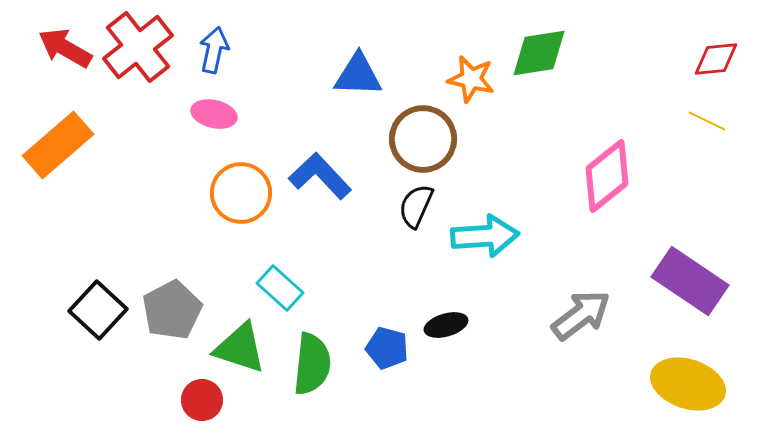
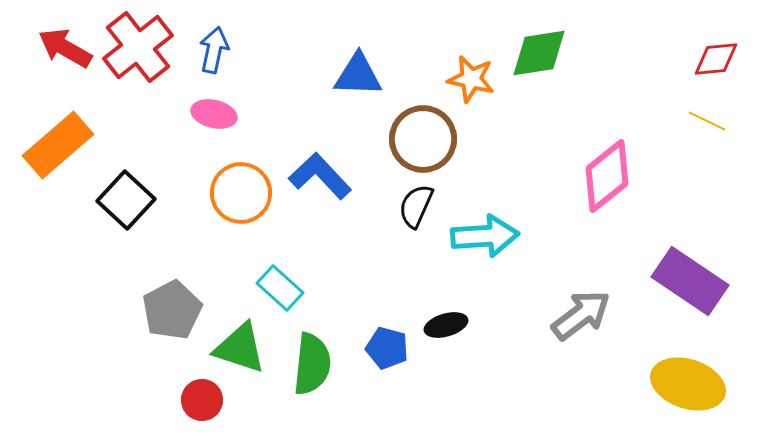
black square: moved 28 px right, 110 px up
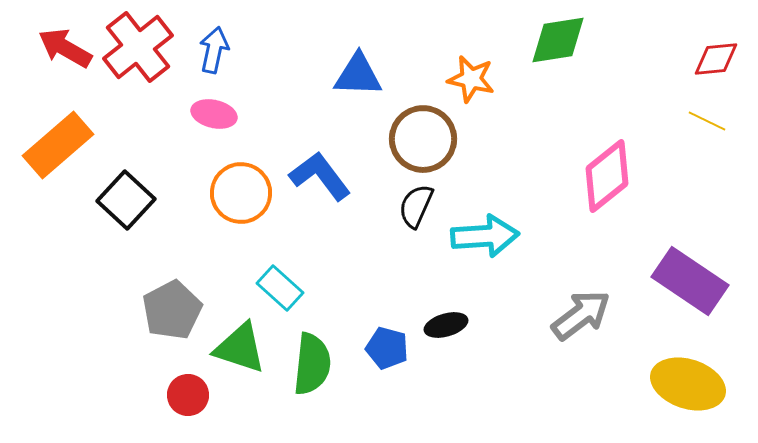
green diamond: moved 19 px right, 13 px up
blue L-shape: rotated 6 degrees clockwise
red circle: moved 14 px left, 5 px up
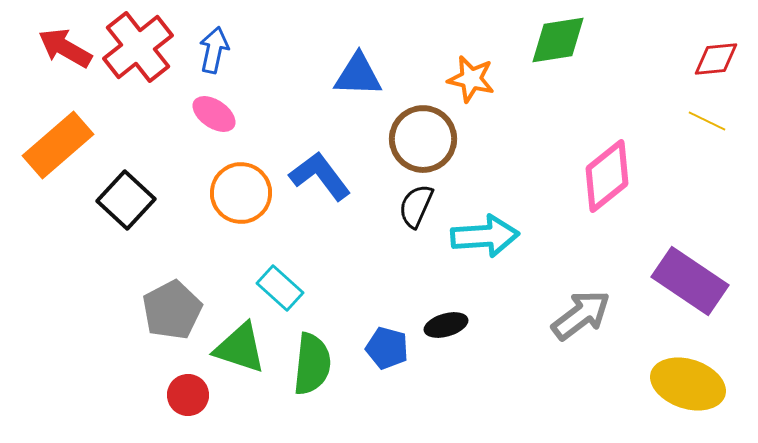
pink ellipse: rotated 21 degrees clockwise
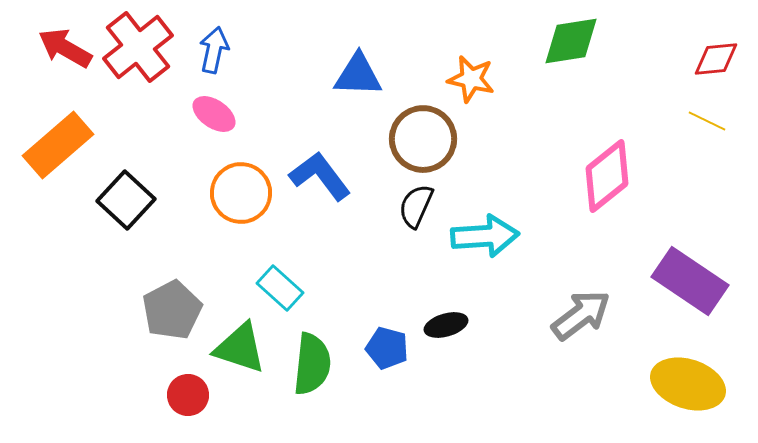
green diamond: moved 13 px right, 1 px down
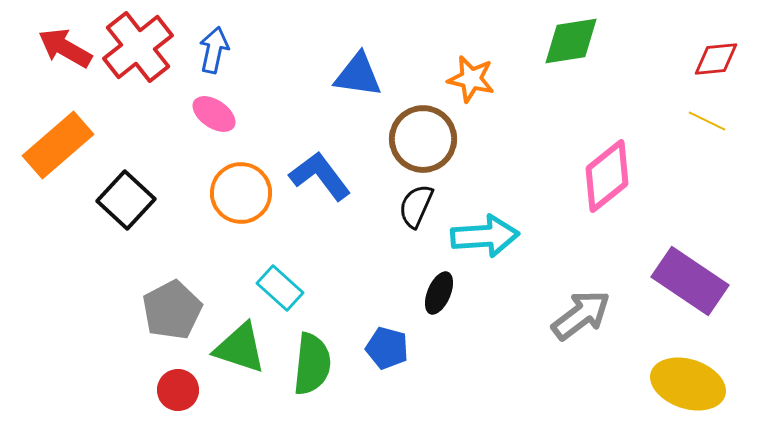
blue triangle: rotated 6 degrees clockwise
black ellipse: moved 7 px left, 32 px up; rotated 51 degrees counterclockwise
red circle: moved 10 px left, 5 px up
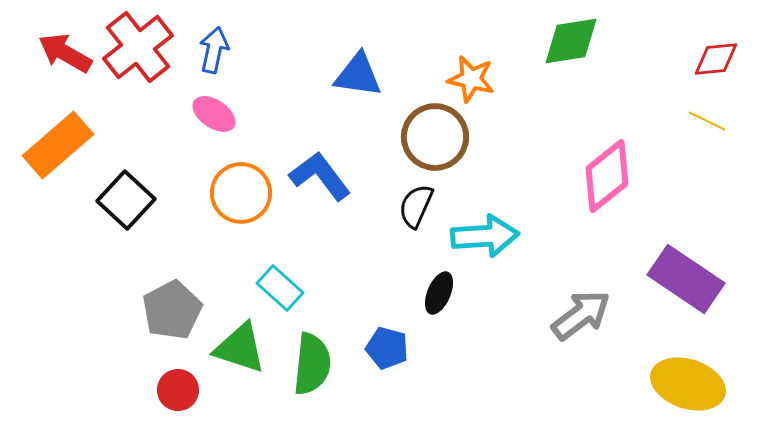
red arrow: moved 5 px down
brown circle: moved 12 px right, 2 px up
purple rectangle: moved 4 px left, 2 px up
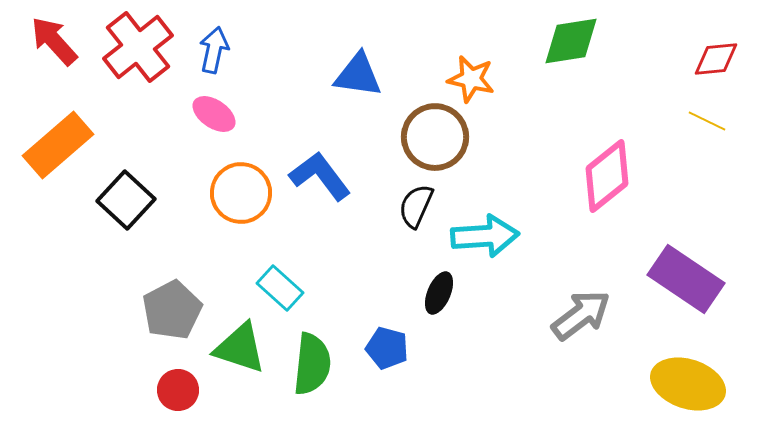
red arrow: moved 11 px left, 12 px up; rotated 18 degrees clockwise
